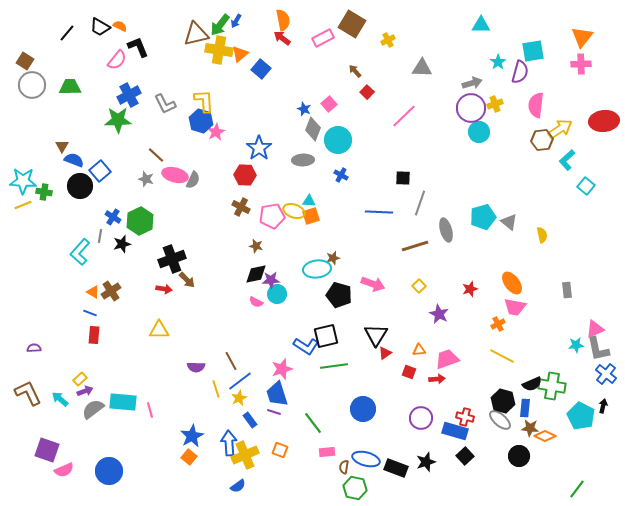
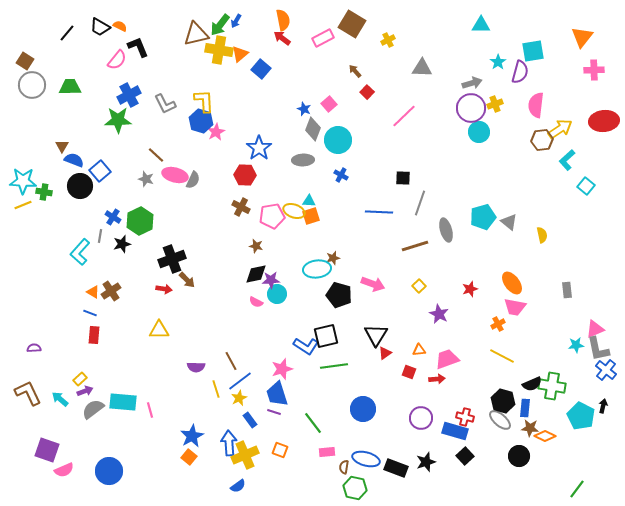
pink cross at (581, 64): moved 13 px right, 6 px down
blue cross at (606, 374): moved 4 px up
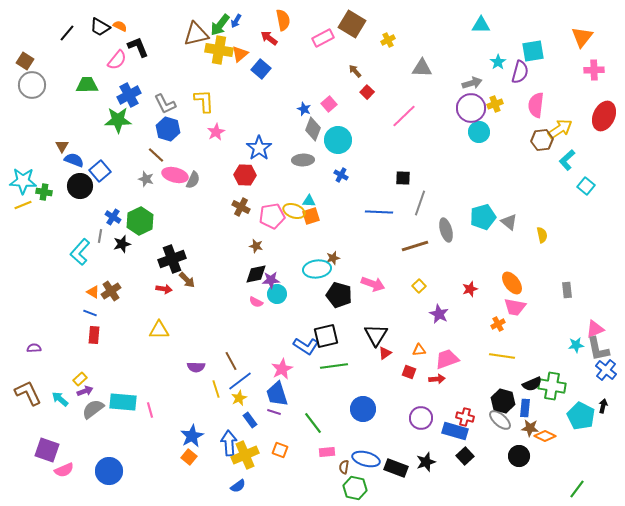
red arrow at (282, 38): moved 13 px left
green trapezoid at (70, 87): moved 17 px right, 2 px up
blue hexagon at (201, 121): moved 33 px left, 8 px down
red ellipse at (604, 121): moved 5 px up; rotated 60 degrees counterclockwise
yellow line at (502, 356): rotated 20 degrees counterclockwise
pink star at (282, 369): rotated 10 degrees counterclockwise
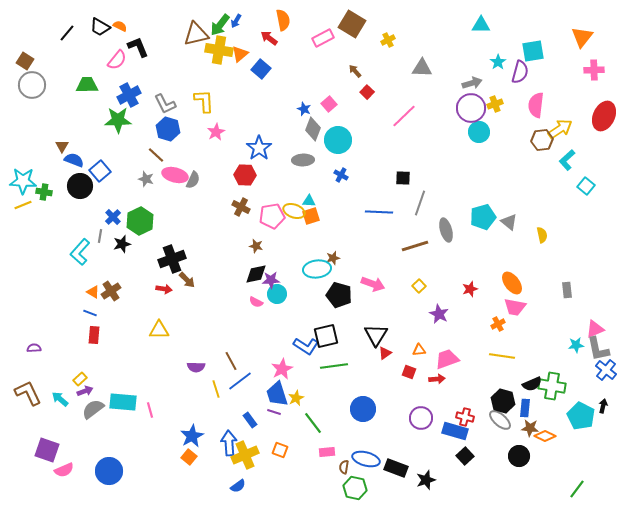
blue cross at (113, 217): rotated 14 degrees clockwise
yellow star at (239, 398): moved 57 px right
black star at (426, 462): moved 18 px down
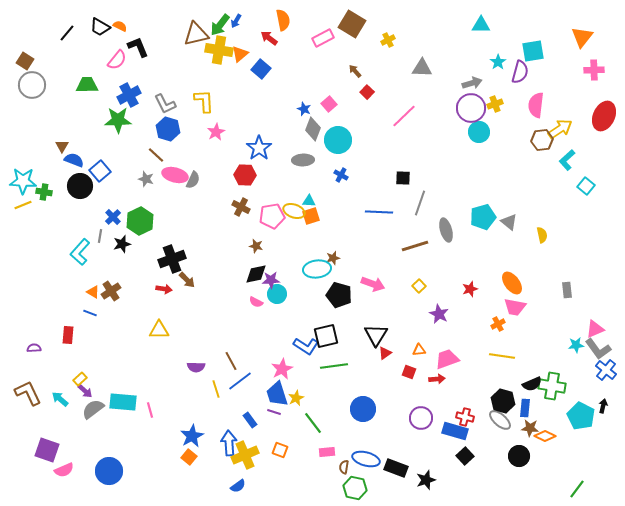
red rectangle at (94, 335): moved 26 px left
gray L-shape at (598, 349): rotated 24 degrees counterclockwise
purple arrow at (85, 391): rotated 63 degrees clockwise
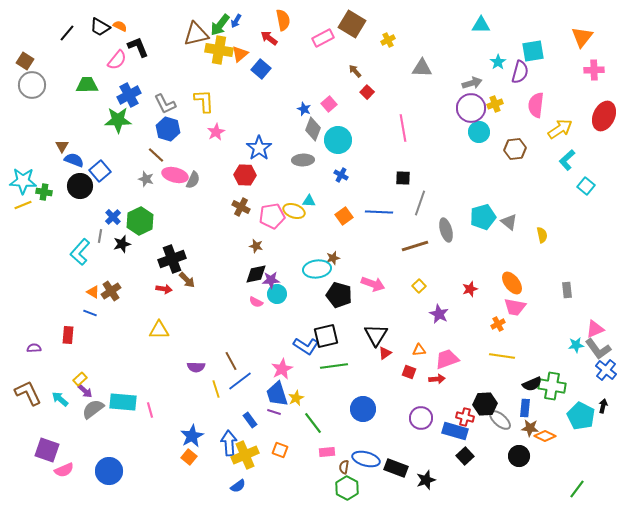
pink line at (404, 116): moved 1 px left, 12 px down; rotated 56 degrees counterclockwise
brown hexagon at (542, 140): moved 27 px left, 9 px down
orange square at (311, 216): moved 33 px right; rotated 18 degrees counterclockwise
black hexagon at (503, 401): moved 18 px left, 3 px down; rotated 20 degrees counterclockwise
green hexagon at (355, 488): moved 8 px left; rotated 15 degrees clockwise
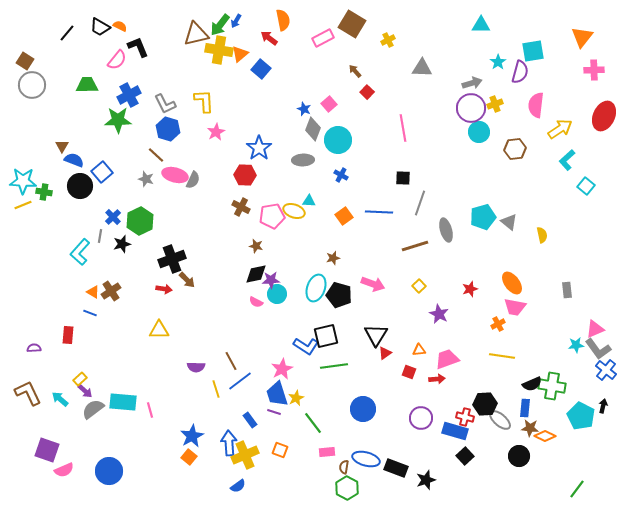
blue square at (100, 171): moved 2 px right, 1 px down
cyan ellipse at (317, 269): moved 1 px left, 19 px down; rotated 64 degrees counterclockwise
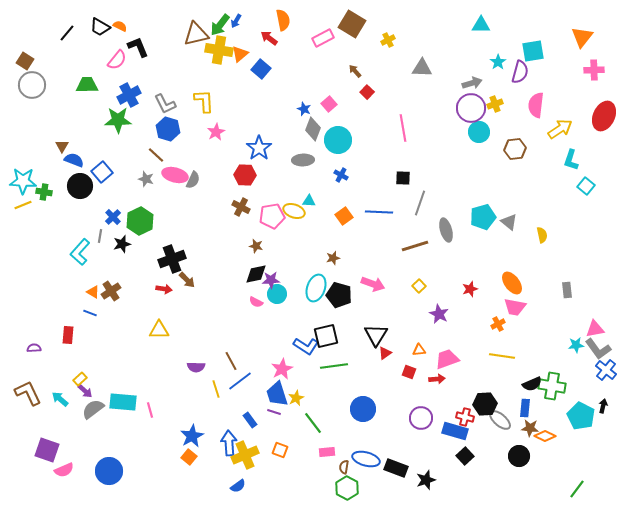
cyan L-shape at (567, 160): moved 4 px right; rotated 30 degrees counterclockwise
pink triangle at (595, 329): rotated 12 degrees clockwise
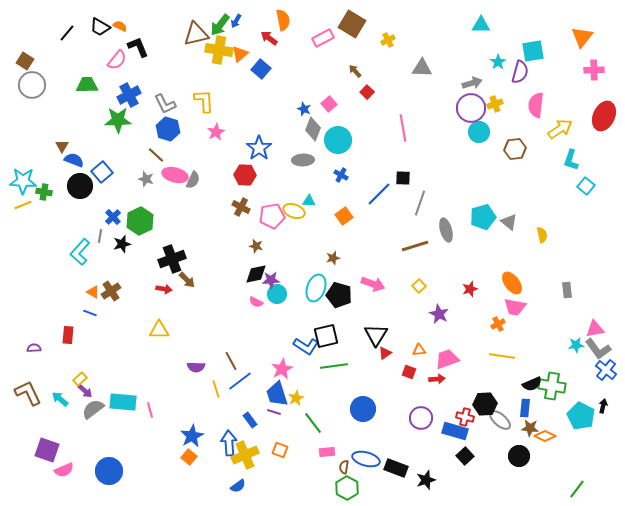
blue line at (379, 212): moved 18 px up; rotated 48 degrees counterclockwise
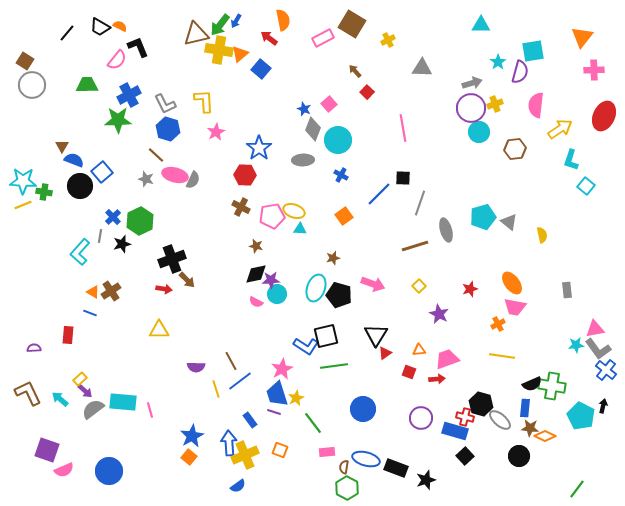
cyan triangle at (309, 201): moved 9 px left, 28 px down
black hexagon at (485, 404): moved 4 px left; rotated 20 degrees clockwise
